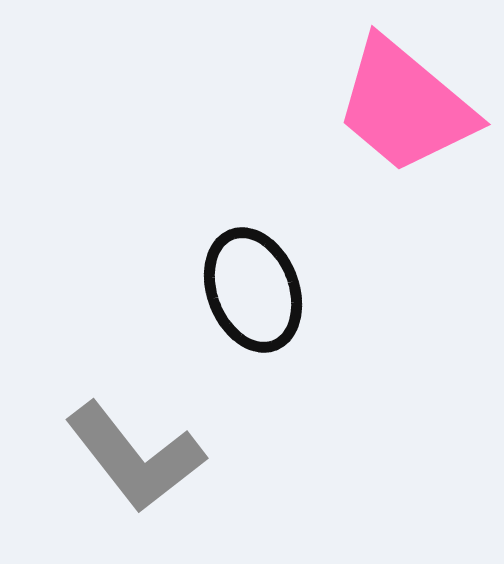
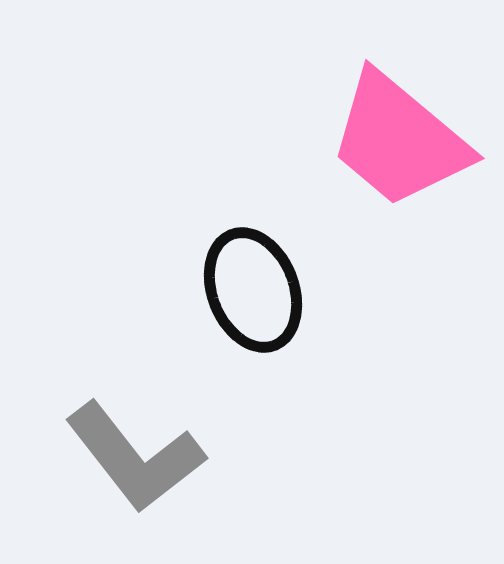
pink trapezoid: moved 6 px left, 34 px down
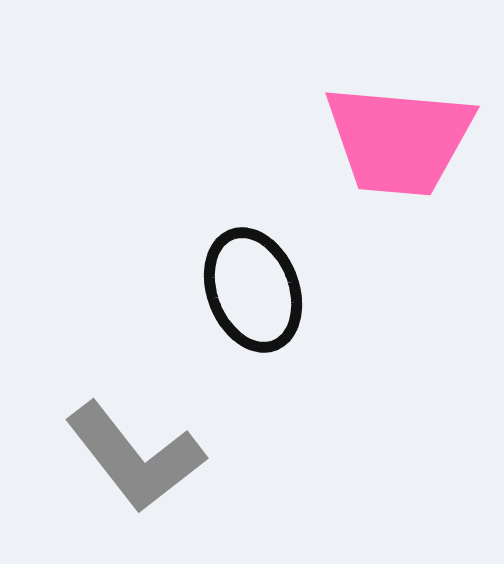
pink trapezoid: rotated 35 degrees counterclockwise
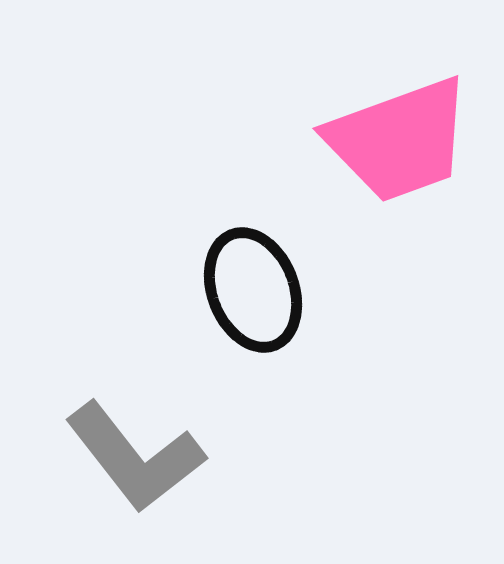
pink trapezoid: rotated 25 degrees counterclockwise
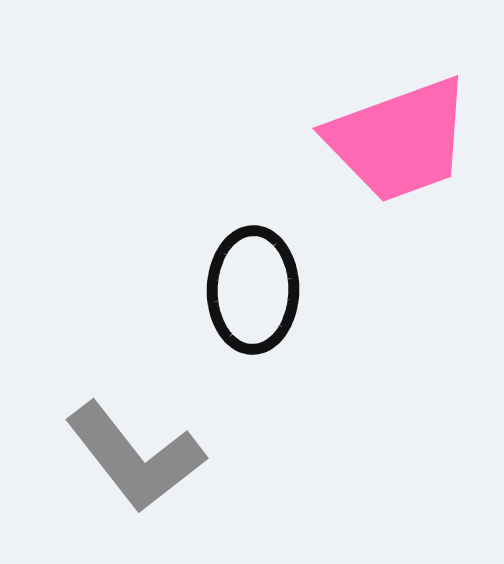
black ellipse: rotated 22 degrees clockwise
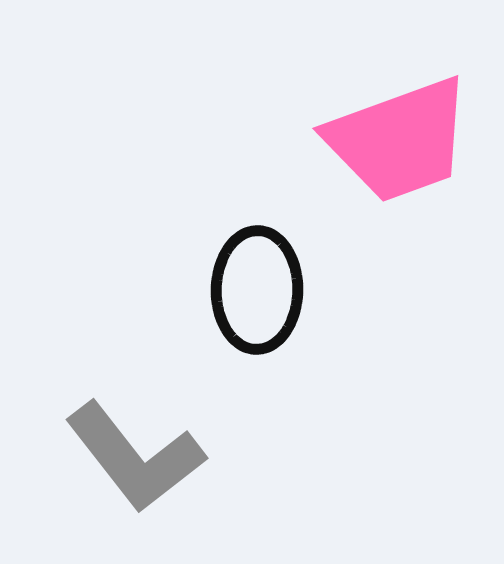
black ellipse: moved 4 px right
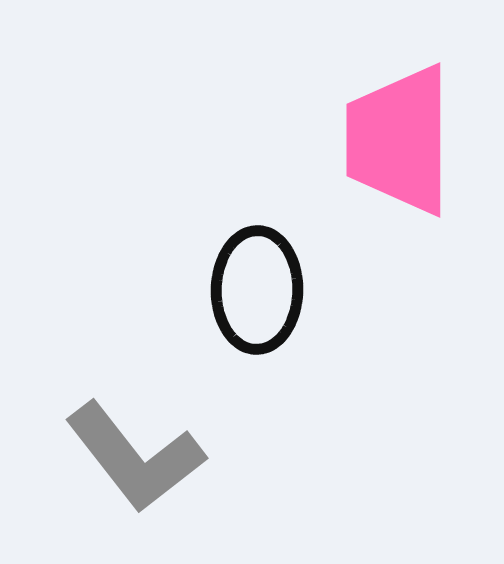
pink trapezoid: rotated 110 degrees clockwise
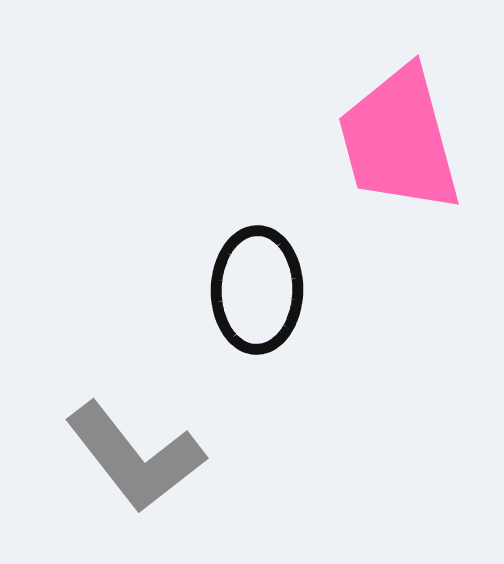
pink trapezoid: rotated 15 degrees counterclockwise
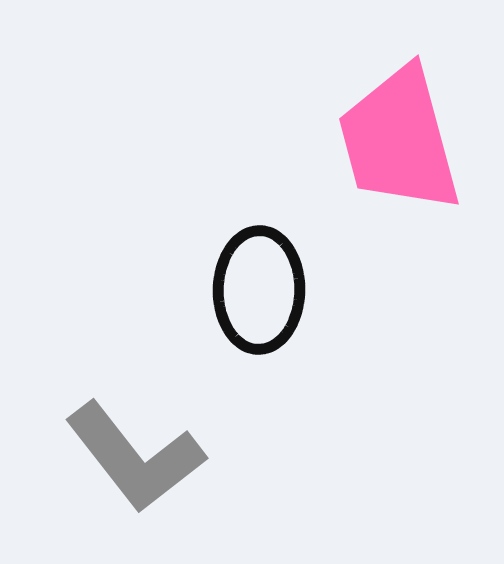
black ellipse: moved 2 px right
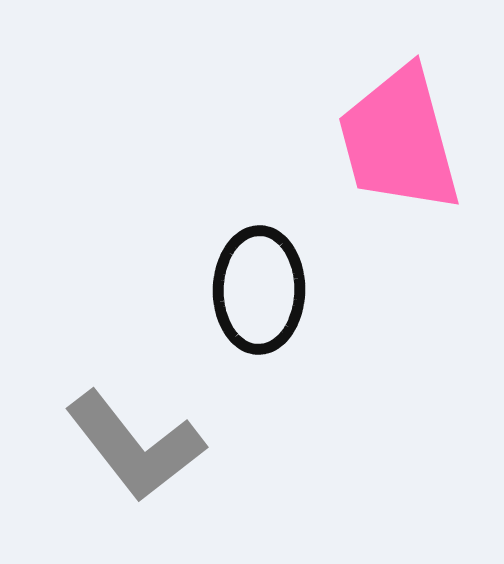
gray L-shape: moved 11 px up
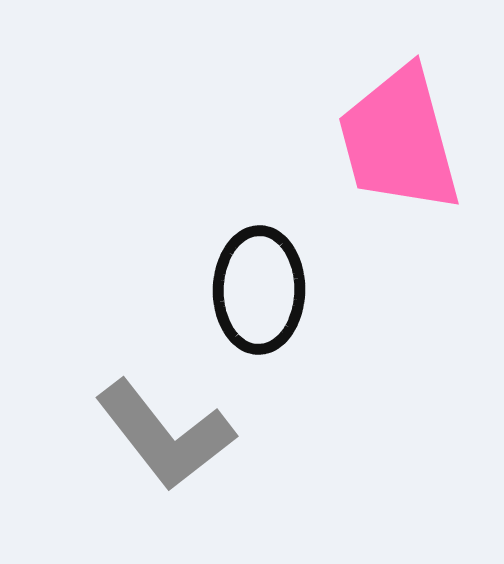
gray L-shape: moved 30 px right, 11 px up
